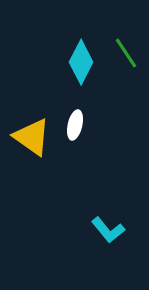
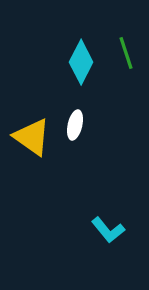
green line: rotated 16 degrees clockwise
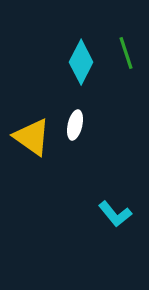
cyan L-shape: moved 7 px right, 16 px up
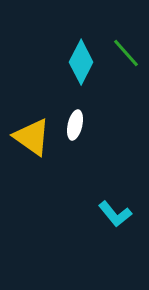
green line: rotated 24 degrees counterclockwise
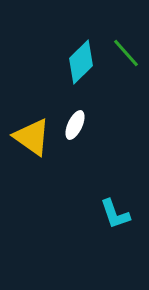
cyan diamond: rotated 18 degrees clockwise
white ellipse: rotated 12 degrees clockwise
cyan L-shape: rotated 20 degrees clockwise
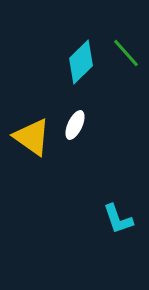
cyan L-shape: moved 3 px right, 5 px down
